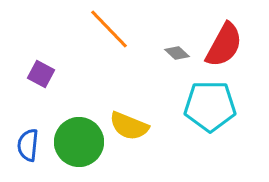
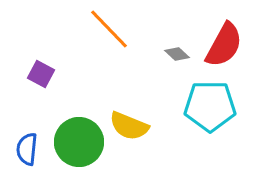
gray diamond: moved 1 px down
blue semicircle: moved 1 px left, 4 px down
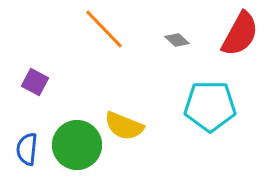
orange line: moved 5 px left
red semicircle: moved 16 px right, 11 px up
gray diamond: moved 14 px up
purple square: moved 6 px left, 8 px down
yellow semicircle: moved 5 px left
green circle: moved 2 px left, 3 px down
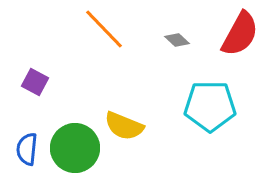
green circle: moved 2 px left, 3 px down
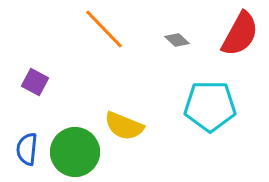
green circle: moved 4 px down
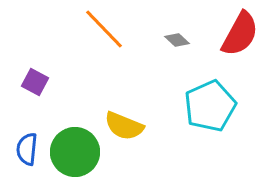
cyan pentagon: rotated 24 degrees counterclockwise
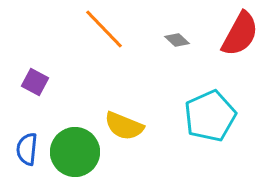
cyan pentagon: moved 10 px down
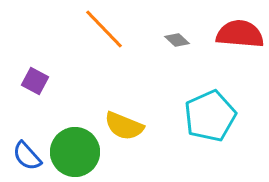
red semicircle: rotated 114 degrees counterclockwise
purple square: moved 1 px up
blue semicircle: moved 7 px down; rotated 48 degrees counterclockwise
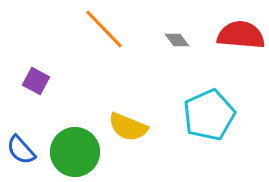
red semicircle: moved 1 px right, 1 px down
gray diamond: rotated 10 degrees clockwise
purple square: moved 1 px right
cyan pentagon: moved 1 px left, 1 px up
yellow semicircle: moved 4 px right, 1 px down
blue semicircle: moved 6 px left, 6 px up
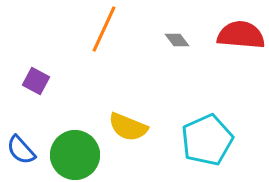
orange line: rotated 69 degrees clockwise
cyan pentagon: moved 2 px left, 25 px down
green circle: moved 3 px down
